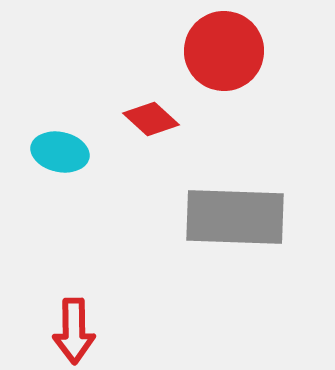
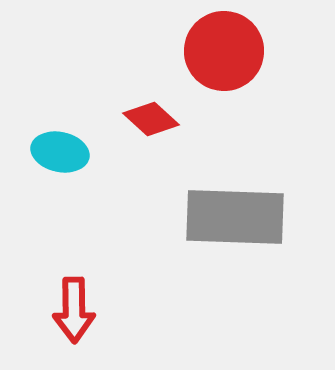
red arrow: moved 21 px up
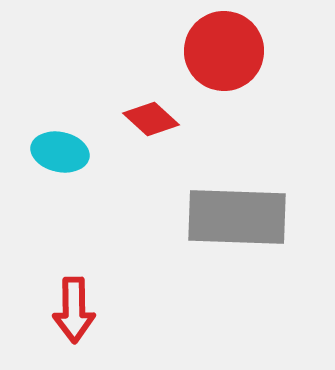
gray rectangle: moved 2 px right
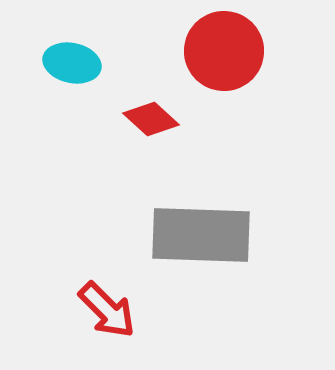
cyan ellipse: moved 12 px right, 89 px up
gray rectangle: moved 36 px left, 18 px down
red arrow: moved 33 px right; rotated 44 degrees counterclockwise
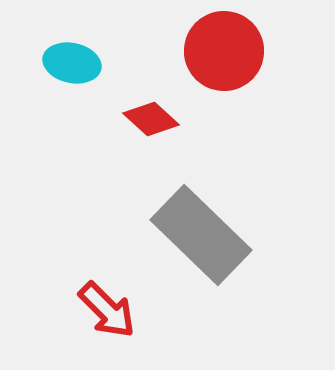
gray rectangle: rotated 42 degrees clockwise
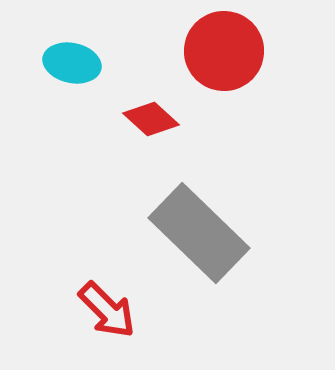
gray rectangle: moved 2 px left, 2 px up
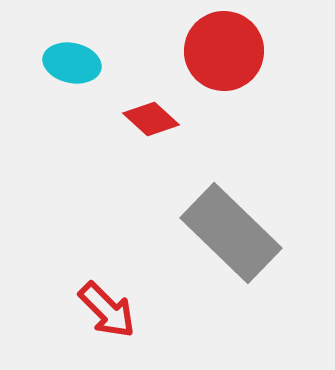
gray rectangle: moved 32 px right
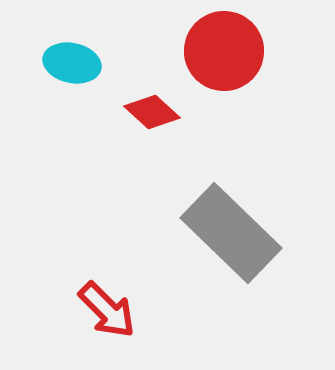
red diamond: moved 1 px right, 7 px up
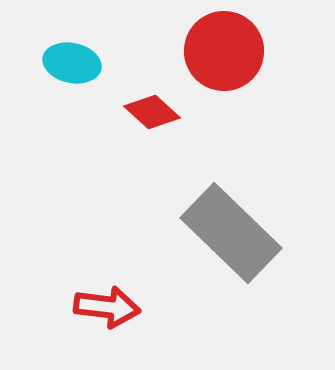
red arrow: moved 3 px up; rotated 38 degrees counterclockwise
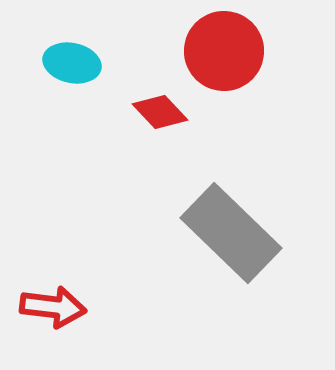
red diamond: moved 8 px right; rotated 4 degrees clockwise
red arrow: moved 54 px left
